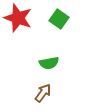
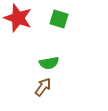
green square: rotated 18 degrees counterclockwise
brown arrow: moved 6 px up
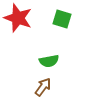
green square: moved 3 px right
green semicircle: moved 2 px up
